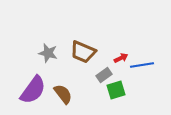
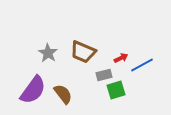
gray star: rotated 18 degrees clockwise
blue line: rotated 20 degrees counterclockwise
gray rectangle: rotated 21 degrees clockwise
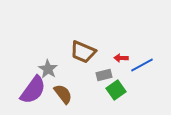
gray star: moved 16 px down
red arrow: rotated 152 degrees counterclockwise
green square: rotated 18 degrees counterclockwise
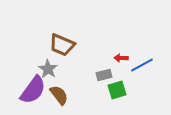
brown trapezoid: moved 21 px left, 7 px up
green square: moved 1 px right; rotated 18 degrees clockwise
brown semicircle: moved 4 px left, 1 px down
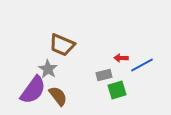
brown semicircle: moved 1 px left, 1 px down
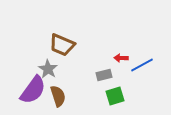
green square: moved 2 px left, 6 px down
brown semicircle: rotated 20 degrees clockwise
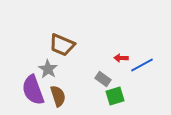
gray rectangle: moved 1 px left, 4 px down; rotated 49 degrees clockwise
purple semicircle: rotated 124 degrees clockwise
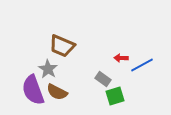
brown trapezoid: moved 1 px down
brown semicircle: moved 1 px left, 4 px up; rotated 135 degrees clockwise
